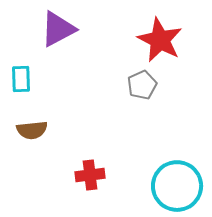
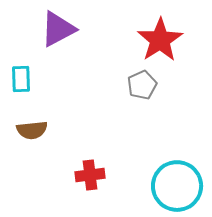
red star: rotated 12 degrees clockwise
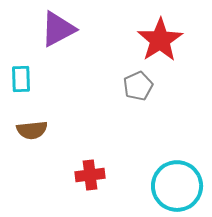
gray pentagon: moved 4 px left, 1 px down
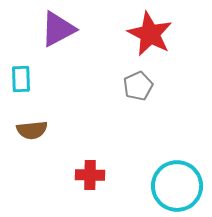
red star: moved 10 px left, 6 px up; rotated 12 degrees counterclockwise
red cross: rotated 8 degrees clockwise
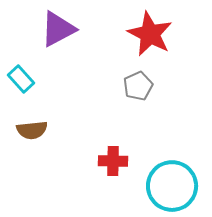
cyan rectangle: rotated 40 degrees counterclockwise
red cross: moved 23 px right, 14 px up
cyan circle: moved 5 px left
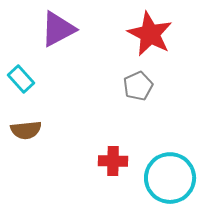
brown semicircle: moved 6 px left
cyan circle: moved 2 px left, 8 px up
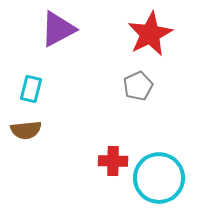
red star: rotated 18 degrees clockwise
cyan rectangle: moved 10 px right, 10 px down; rotated 56 degrees clockwise
cyan circle: moved 11 px left
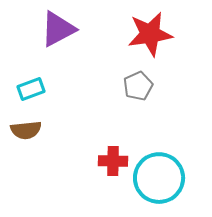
red star: rotated 18 degrees clockwise
cyan rectangle: rotated 56 degrees clockwise
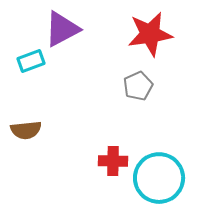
purple triangle: moved 4 px right
cyan rectangle: moved 28 px up
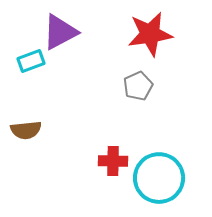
purple triangle: moved 2 px left, 3 px down
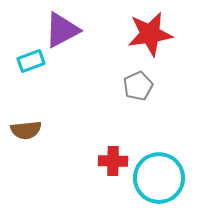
purple triangle: moved 2 px right, 2 px up
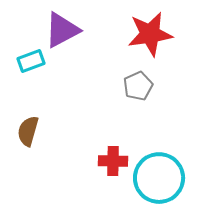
brown semicircle: moved 2 px right, 1 px down; rotated 112 degrees clockwise
